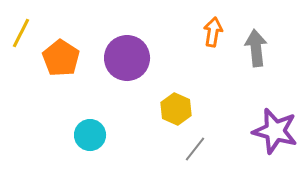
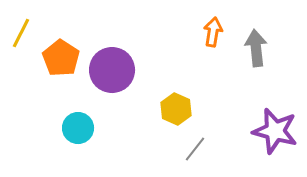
purple circle: moved 15 px left, 12 px down
cyan circle: moved 12 px left, 7 px up
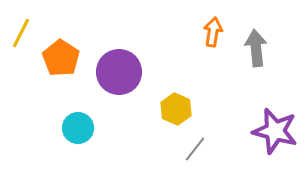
purple circle: moved 7 px right, 2 px down
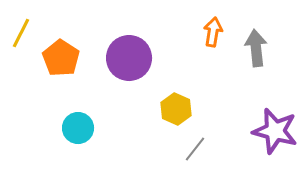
purple circle: moved 10 px right, 14 px up
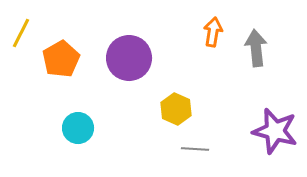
orange pentagon: moved 1 px down; rotated 9 degrees clockwise
gray line: rotated 56 degrees clockwise
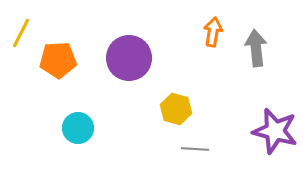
orange pentagon: moved 3 px left, 1 px down; rotated 27 degrees clockwise
yellow hexagon: rotated 8 degrees counterclockwise
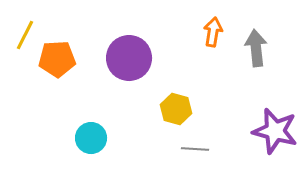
yellow line: moved 4 px right, 2 px down
orange pentagon: moved 1 px left, 1 px up
cyan circle: moved 13 px right, 10 px down
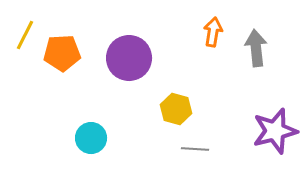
orange pentagon: moved 5 px right, 6 px up
purple star: rotated 30 degrees counterclockwise
